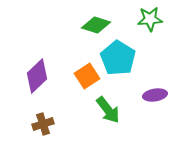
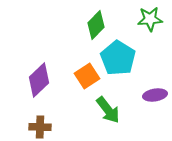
green diamond: rotated 64 degrees counterclockwise
purple diamond: moved 2 px right, 4 px down
brown cross: moved 3 px left, 3 px down; rotated 20 degrees clockwise
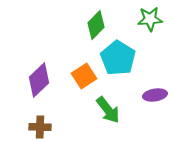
orange square: moved 3 px left
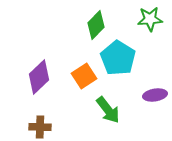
purple diamond: moved 3 px up
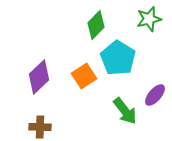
green star: moved 1 px left; rotated 10 degrees counterclockwise
purple ellipse: rotated 40 degrees counterclockwise
green arrow: moved 17 px right, 1 px down
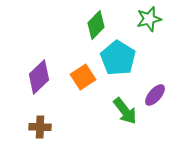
orange square: moved 1 px left, 1 px down
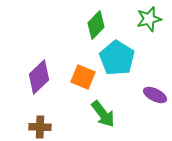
cyan pentagon: moved 1 px left
orange square: rotated 35 degrees counterclockwise
purple ellipse: rotated 75 degrees clockwise
green arrow: moved 22 px left, 3 px down
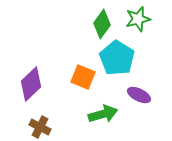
green star: moved 11 px left
green diamond: moved 6 px right, 1 px up; rotated 8 degrees counterclockwise
purple diamond: moved 8 px left, 7 px down
purple ellipse: moved 16 px left
green arrow: rotated 68 degrees counterclockwise
brown cross: rotated 25 degrees clockwise
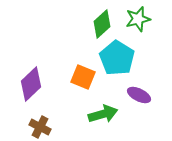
green diamond: rotated 12 degrees clockwise
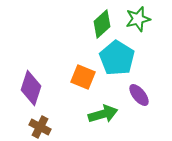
purple diamond: moved 4 px down; rotated 28 degrees counterclockwise
purple ellipse: rotated 25 degrees clockwise
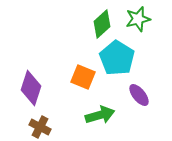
green arrow: moved 3 px left, 1 px down
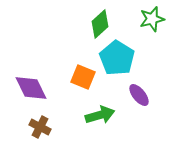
green star: moved 14 px right
green diamond: moved 2 px left
purple diamond: rotated 44 degrees counterclockwise
